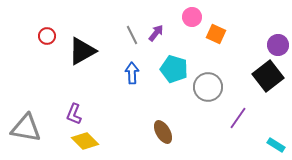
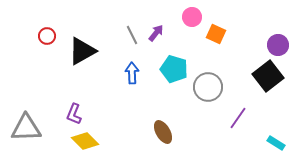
gray triangle: rotated 12 degrees counterclockwise
cyan rectangle: moved 2 px up
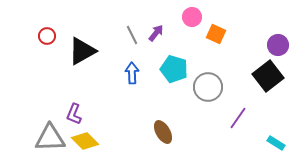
gray triangle: moved 24 px right, 10 px down
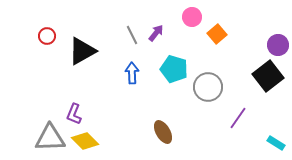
orange square: moved 1 px right; rotated 24 degrees clockwise
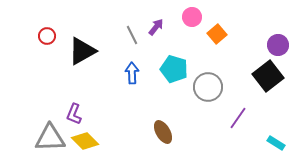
purple arrow: moved 6 px up
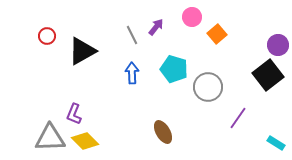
black square: moved 1 px up
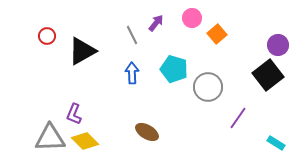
pink circle: moved 1 px down
purple arrow: moved 4 px up
brown ellipse: moved 16 px left; rotated 30 degrees counterclockwise
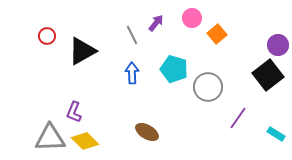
purple L-shape: moved 2 px up
cyan rectangle: moved 9 px up
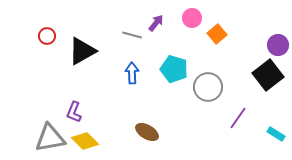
gray line: rotated 48 degrees counterclockwise
gray triangle: rotated 8 degrees counterclockwise
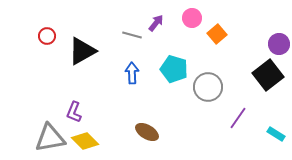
purple circle: moved 1 px right, 1 px up
